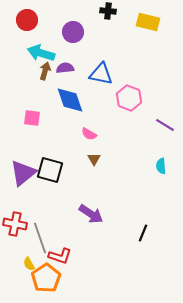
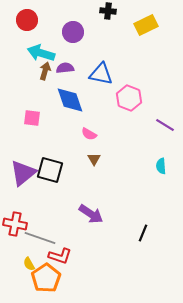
yellow rectangle: moved 2 px left, 3 px down; rotated 40 degrees counterclockwise
gray line: rotated 52 degrees counterclockwise
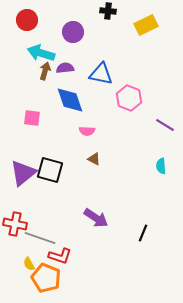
pink semicircle: moved 2 px left, 3 px up; rotated 28 degrees counterclockwise
brown triangle: rotated 32 degrees counterclockwise
purple arrow: moved 5 px right, 4 px down
orange pentagon: rotated 16 degrees counterclockwise
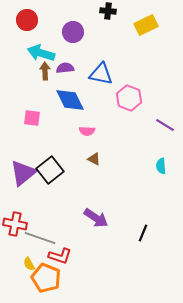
brown arrow: rotated 18 degrees counterclockwise
blue diamond: rotated 8 degrees counterclockwise
black square: rotated 36 degrees clockwise
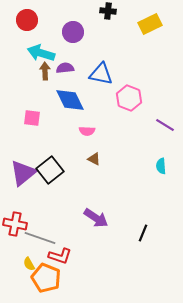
yellow rectangle: moved 4 px right, 1 px up
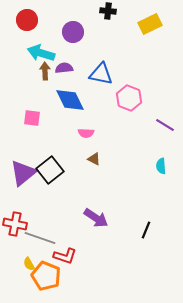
purple semicircle: moved 1 px left
pink semicircle: moved 1 px left, 2 px down
black line: moved 3 px right, 3 px up
red L-shape: moved 5 px right
orange pentagon: moved 2 px up
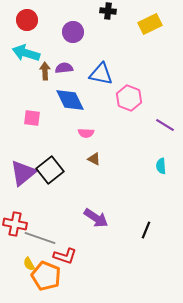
cyan arrow: moved 15 px left
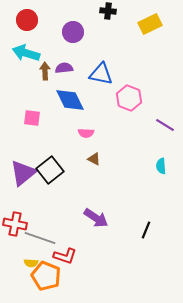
yellow semicircle: moved 2 px right, 1 px up; rotated 56 degrees counterclockwise
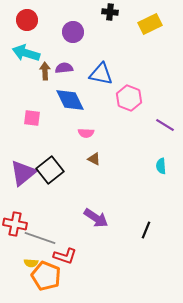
black cross: moved 2 px right, 1 px down
